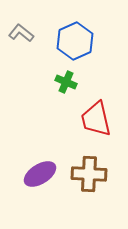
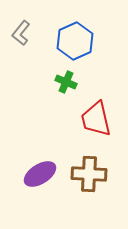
gray L-shape: rotated 90 degrees counterclockwise
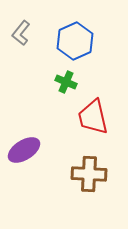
red trapezoid: moved 3 px left, 2 px up
purple ellipse: moved 16 px left, 24 px up
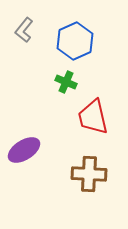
gray L-shape: moved 3 px right, 3 px up
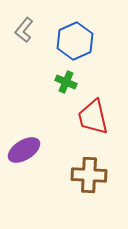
brown cross: moved 1 px down
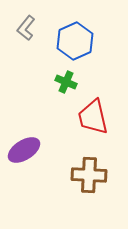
gray L-shape: moved 2 px right, 2 px up
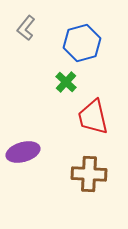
blue hexagon: moved 7 px right, 2 px down; rotated 9 degrees clockwise
green cross: rotated 20 degrees clockwise
purple ellipse: moved 1 px left, 2 px down; rotated 16 degrees clockwise
brown cross: moved 1 px up
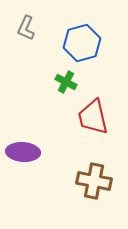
gray L-shape: rotated 15 degrees counterclockwise
green cross: rotated 15 degrees counterclockwise
purple ellipse: rotated 20 degrees clockwise
brown cross: moved 5 px right, 7 px down; rotated 8 degrees clockwise
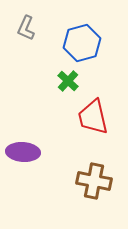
green cross: moved 2 px right, 1 px up; rotated 15 degrees clockwise
